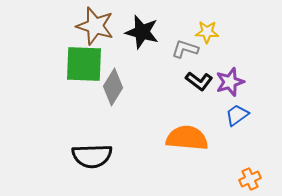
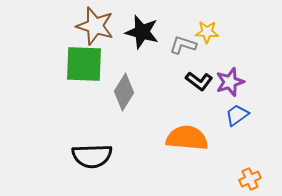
gray L-shape: moved 2 px left, 4 px up
gray diamond: moved 11 px right, 5 px down
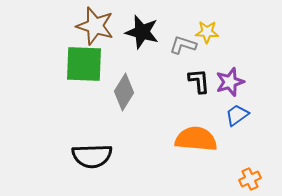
black L-shape: rotated 132 degrees counterclockwise
orange semicircle: moved 9 px right, 1 px down
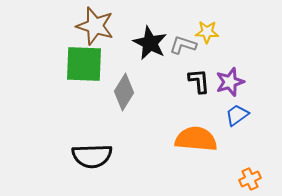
black star: moved 8 px right, 11 px down; rotated 12 degrees clockwise
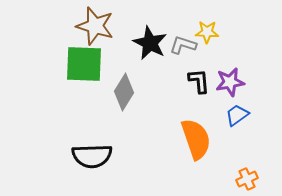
purple star: rotated 8 degrees clockwise
orange semicircle: rotated 66 degrees clockwise
orange cross: moved 3 px left
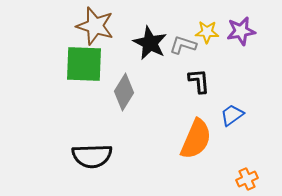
purple star: moved 11 px right, 51 px up
blue trapezoid: moved 5 px left
orange semicircle: rotated 42 degrees clockwise
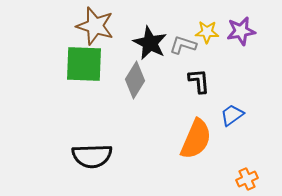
gray diamond: moved 11 px right, 12 px up
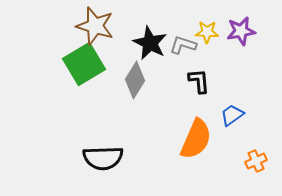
green square: rotated 33 degrees counterclockwise
black semicircle: moved 11 px right, 2 px down
orange cross: moved 9 px right, 18 px up
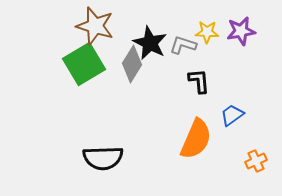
gray diamond: moved 3 px left, 16 px up
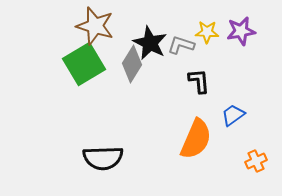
gray L-shape: moved 2 px left
blue trapezoid: moved 1 px right
